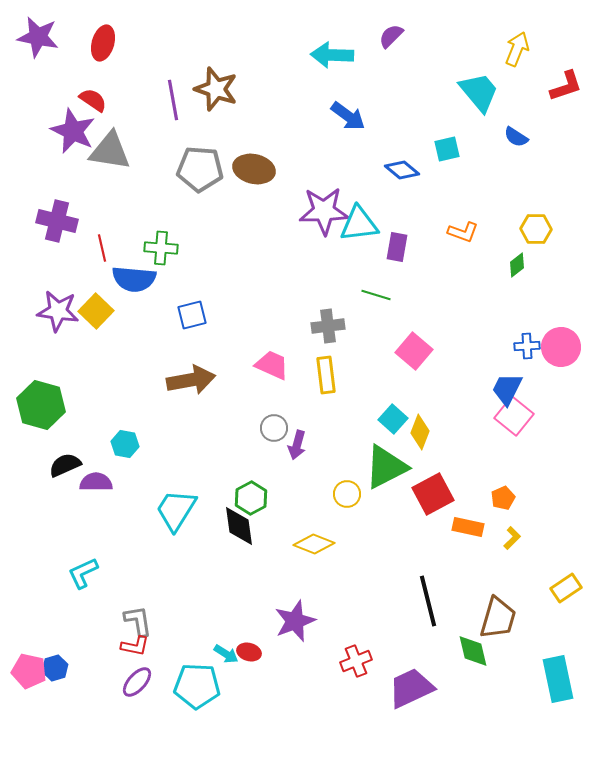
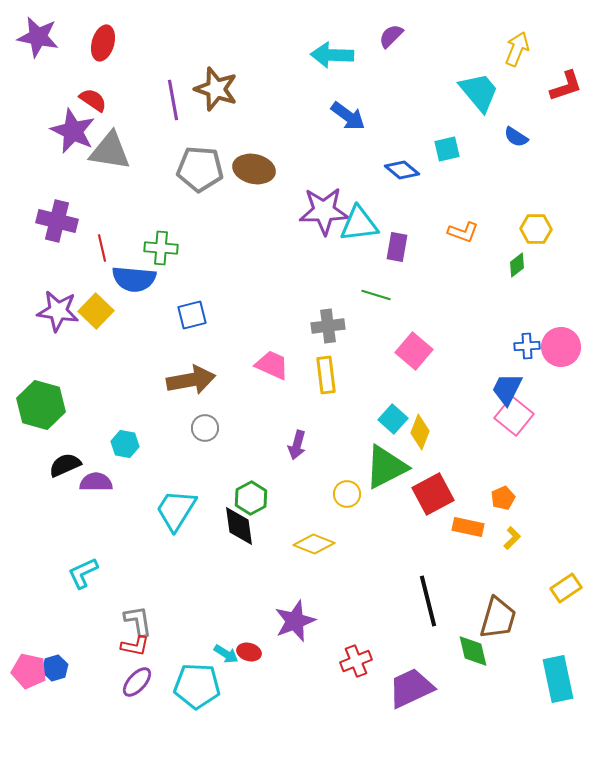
gray circle at (274, 428): moved 69 px left
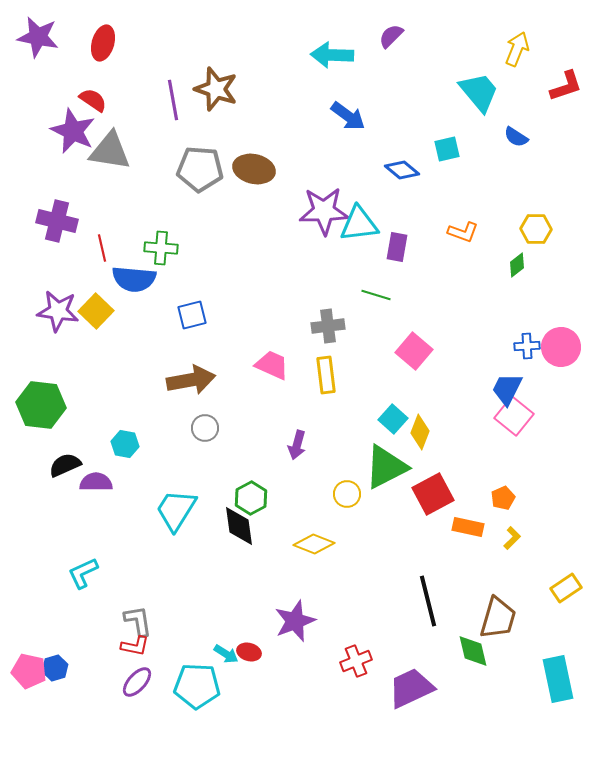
green hexagon at (41, 405): rotated 9 degrees counterclockwise
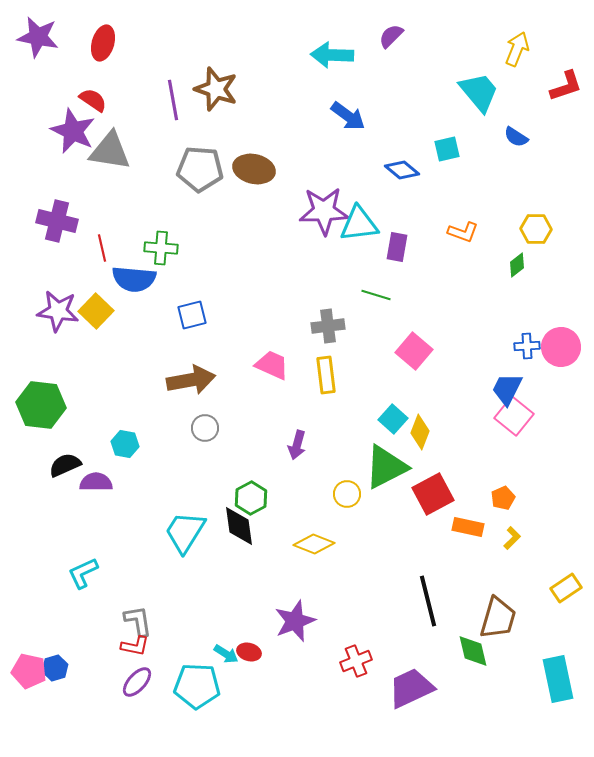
cyan trapezoid at (176, 510): moved 9 px right, 22 px down
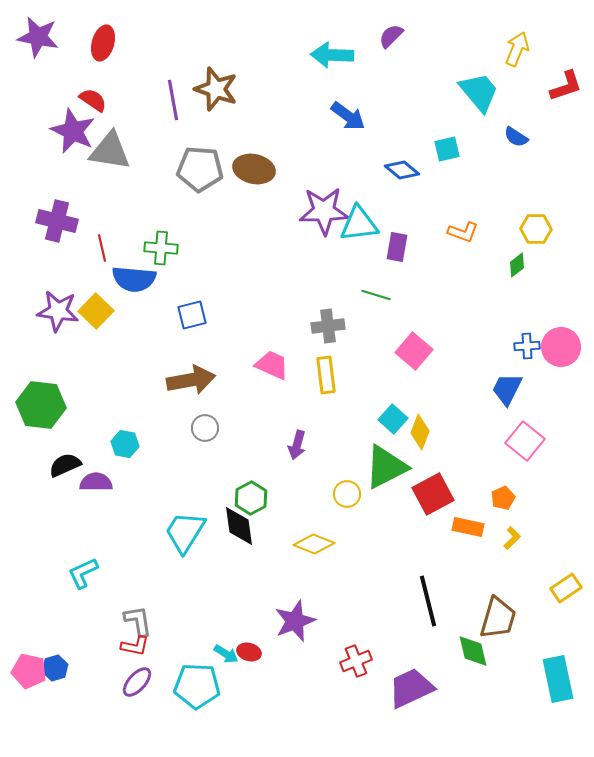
pink square at (514, 416): moved 11 px right, 25 px down
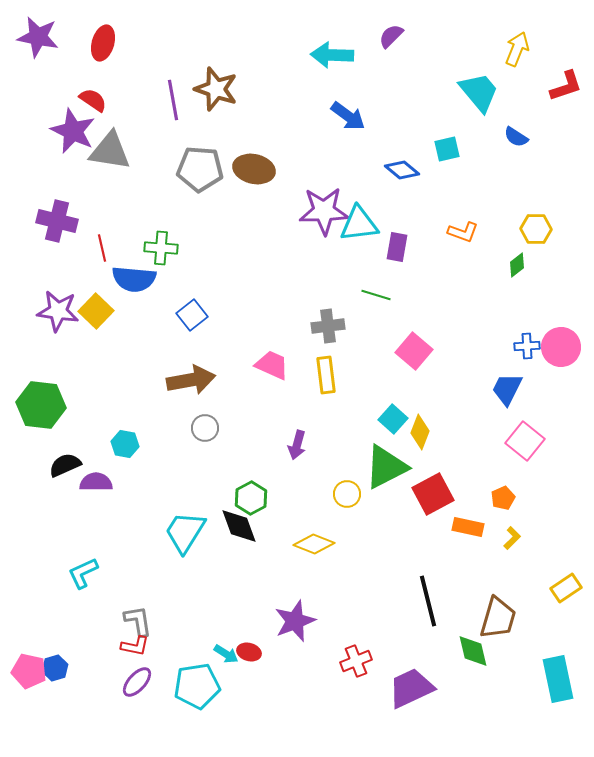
blue square at (192, 315): rotated 24 degrees counterclockwise
black diamond at (239, 526): rotated 12 degrees counterclockwise
cyan pentagon at (197, 686): rotated 12 degrees counterclockwise
